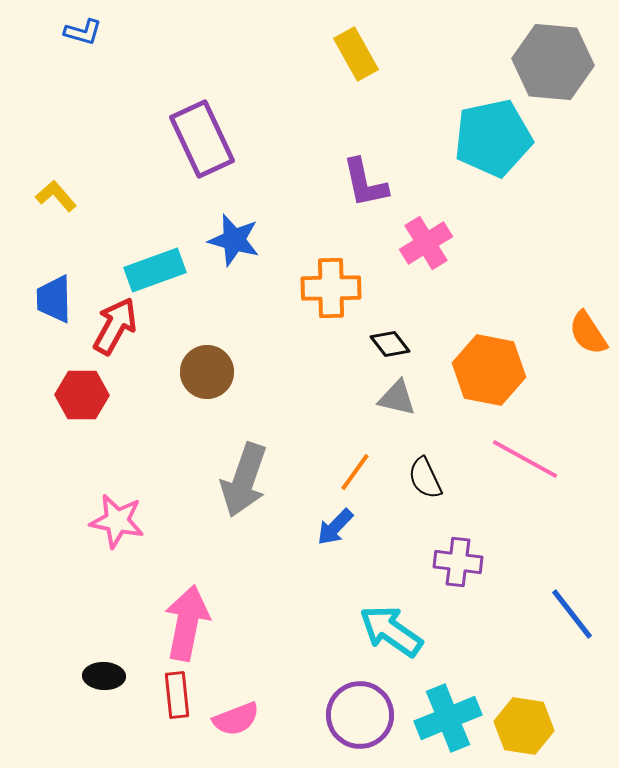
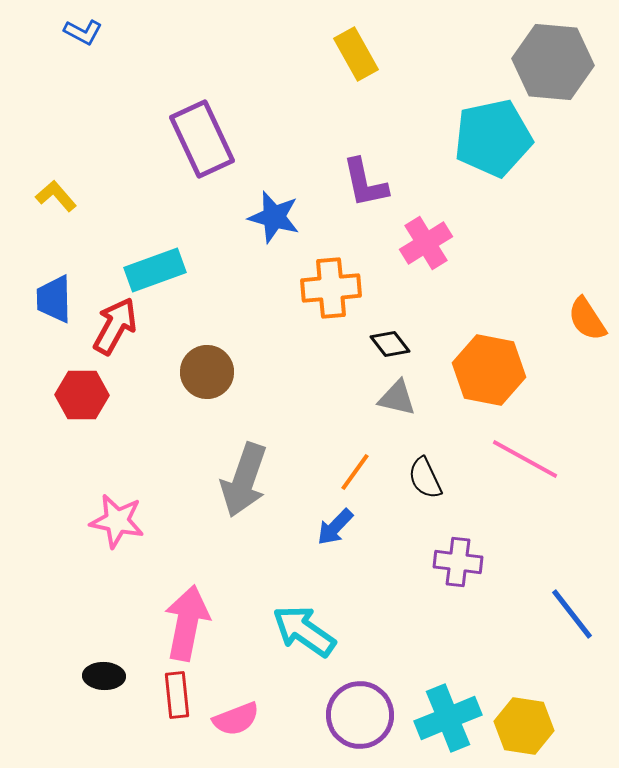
blue L-shape: rotated 12 degrees clockwise
blue star: moved 40 px right, 23 px up
orange cross: rotated 4 degrees counterclockwise
orange semicircle: moved 1 px left, 14 px up
cyan arrow: moved 87 px left
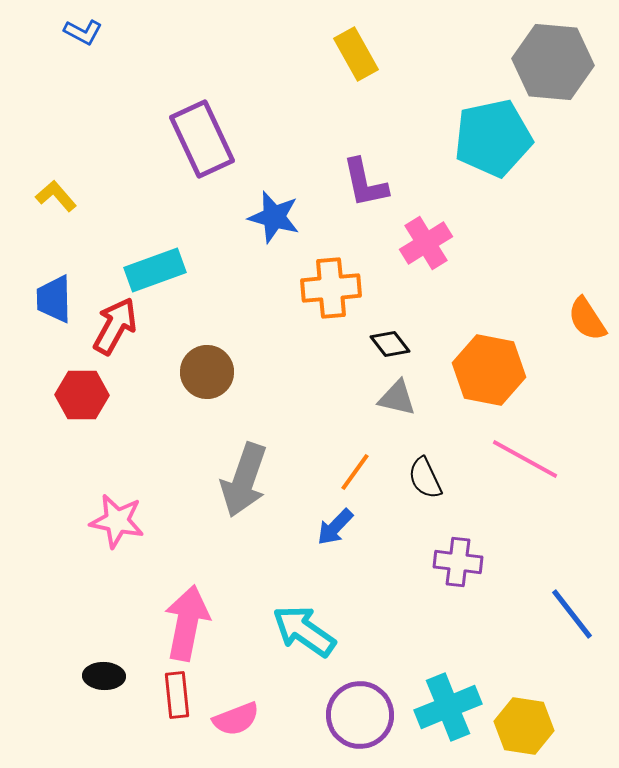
cyan cross: moved 11 px up
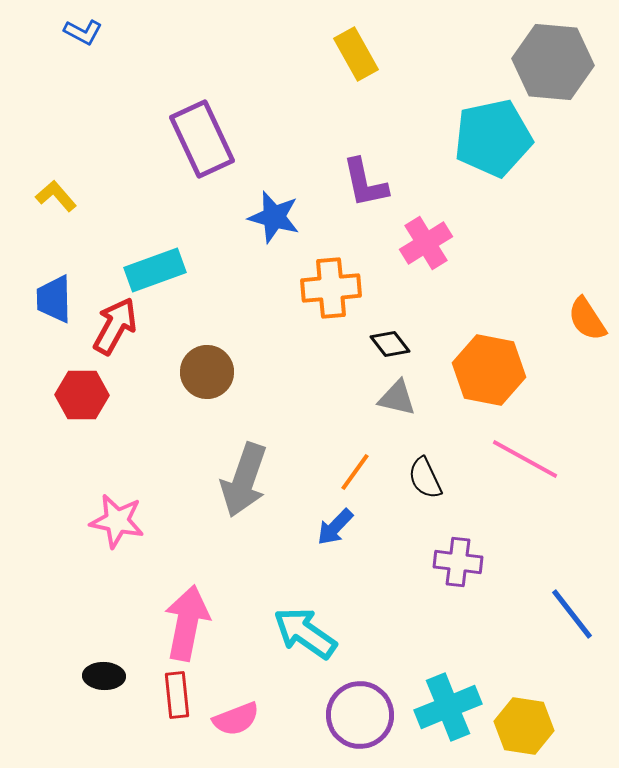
cyan arrow: moved 1 px right, 2 px down
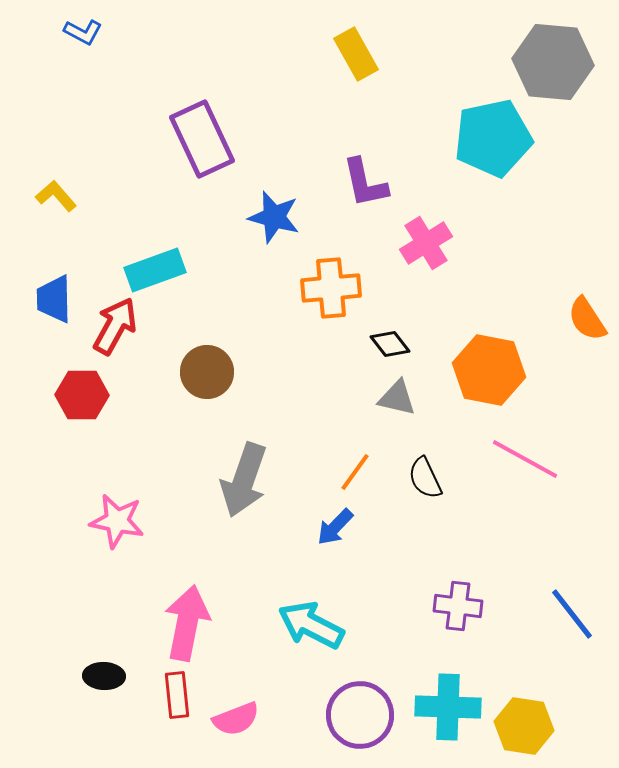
purple cross: moved 44 px down
cyan arrow: moved 6 px right, 8 px up; rotated 8 degrees counterclockwise
cyan cross: rotated 24 degrees clockwise
